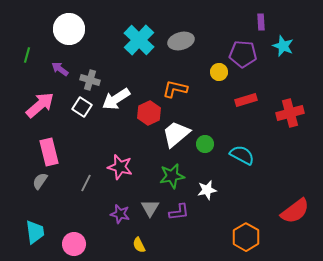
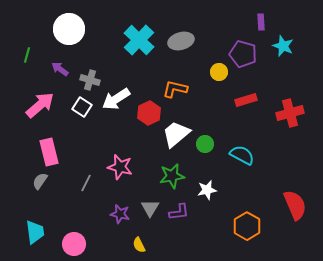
purple pentagon: rotated 12 degrees clockwise
red semicircle: moved 6 px up; rotated 76 degrees counterclockwise
orange hexagon: moved 1 px right, 11 px up
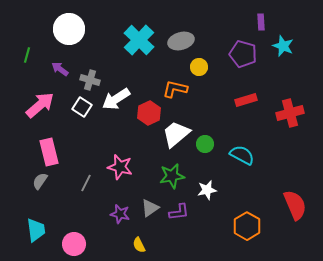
yellow circle: moved 20 px left, 5 px up
gray triangle: rotated 24 degrees clockwise
cyan trapezoid: moved 1 px right, 2 px up
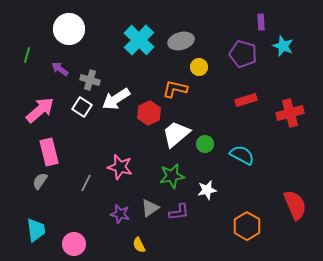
pink arrow: moved 5 px down
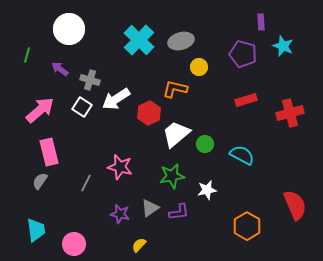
yellow semicircle: rotated 70 degrees clockwise
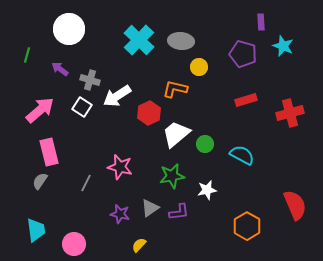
gray ellipse: rotated 20 degrees clockwise
white arrow: moved 1 px right, 3 px up
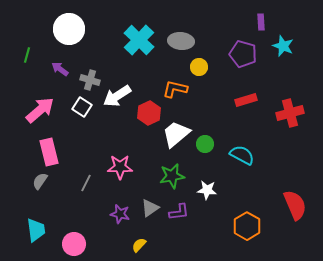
pink star: rotated 15 degrees counterclockwise
white star: rotated 18 degrees clockwise
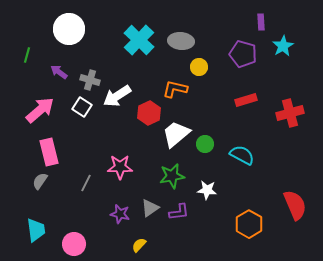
cyan star: rotated 20 degrees clockwise
purple arrow: moved 1 px left, 3 px down
orange hexagon: moved 2 px right, 2 px up
